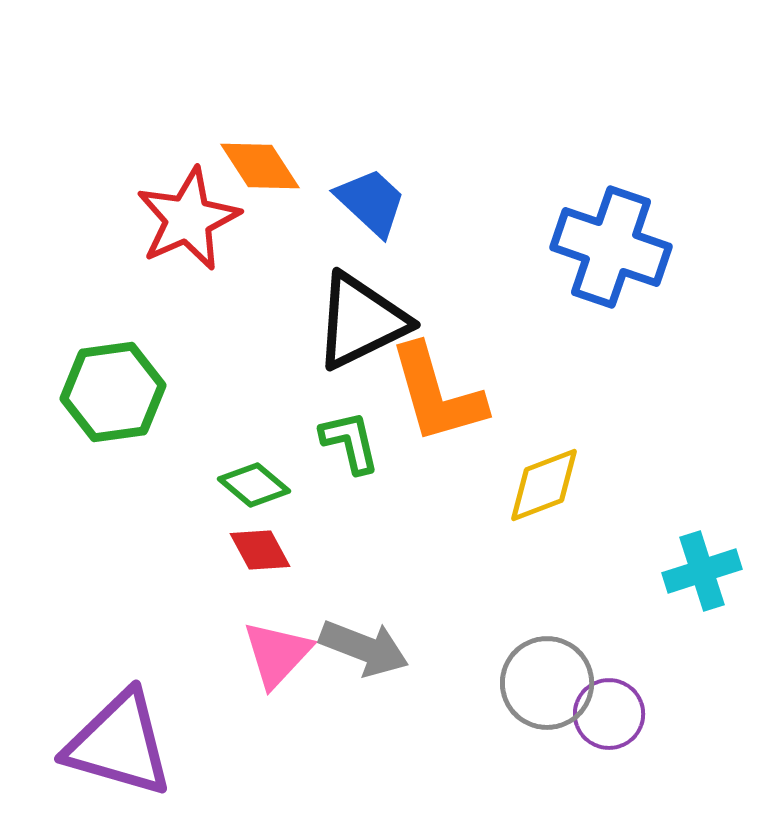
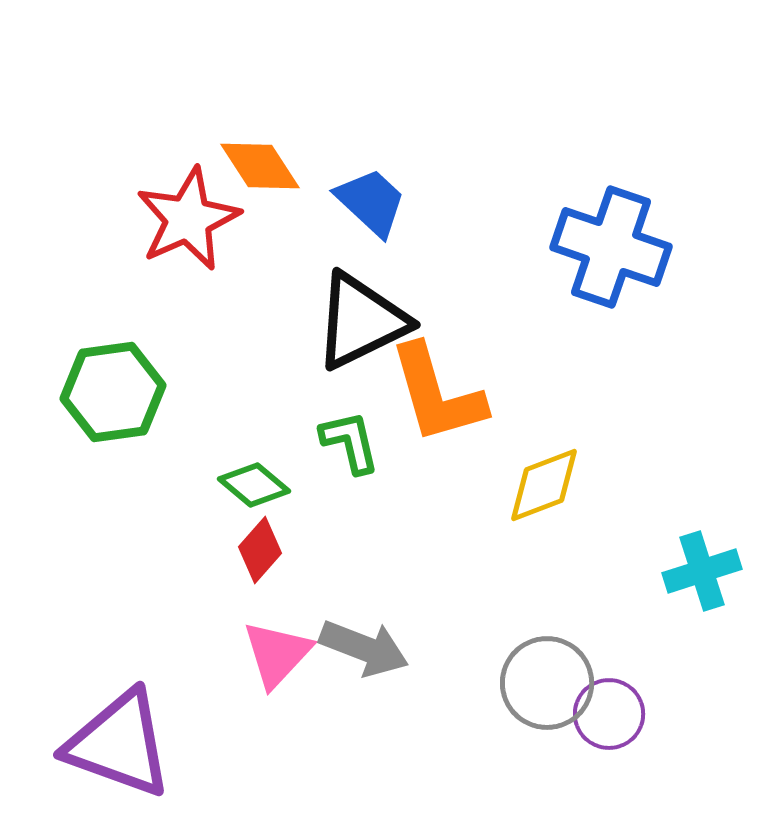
red diamond: rotated 70 degrees clockwise
purple triangle: rotated 4 degrees clockwise
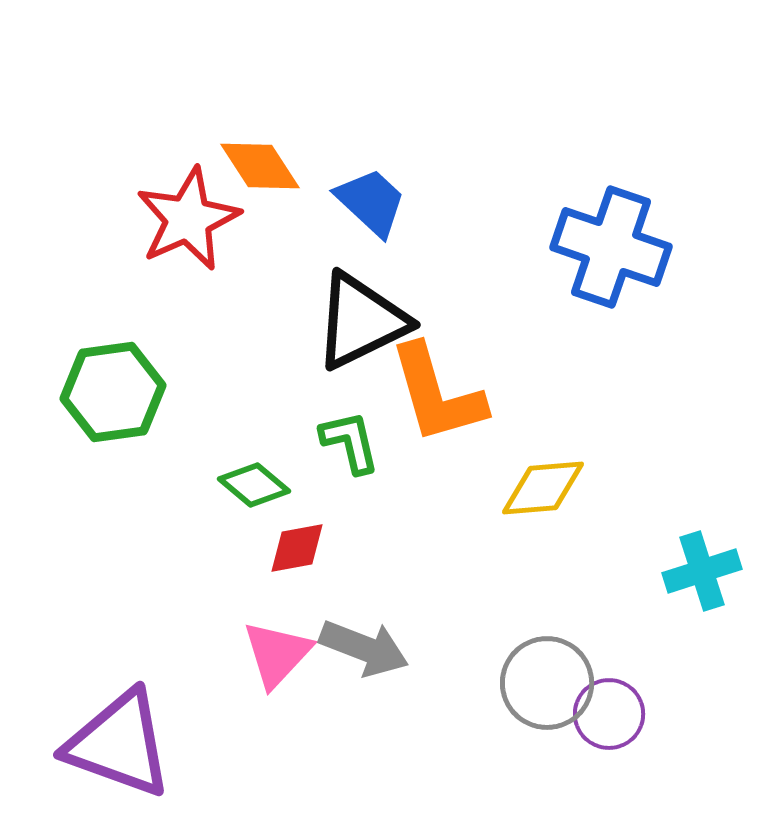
yellow diamond: moved 1 px left, 3 px down; rotated 16 degrees clockwise
red diamond: moved 37 px right, 2 px up; rotated 38 degrees clockwise
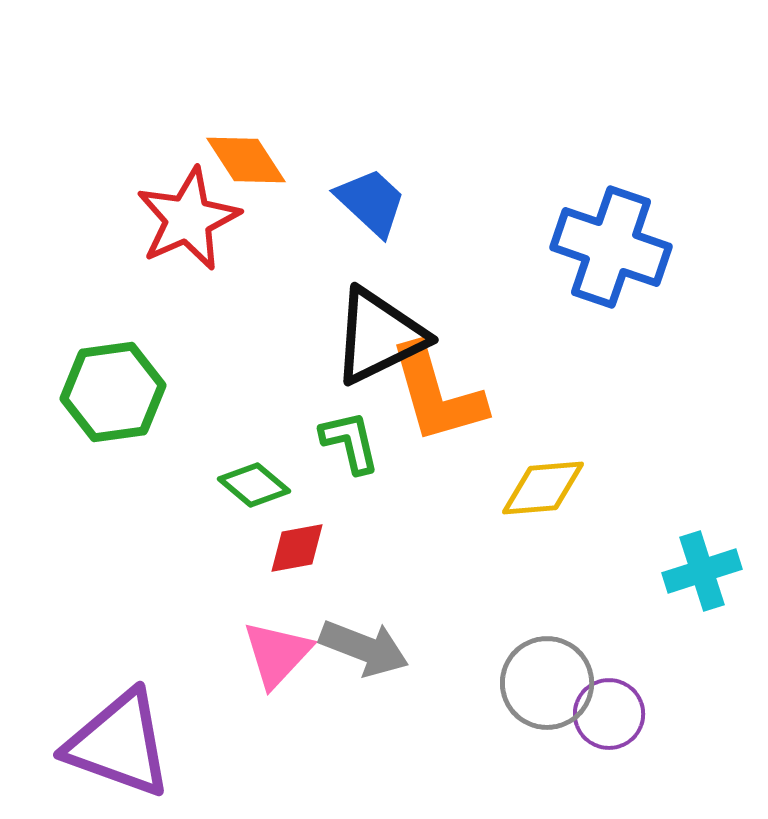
orange diamond: moved 14 px left, 6 px up
black triangle: moved 18 px right, 15 px down
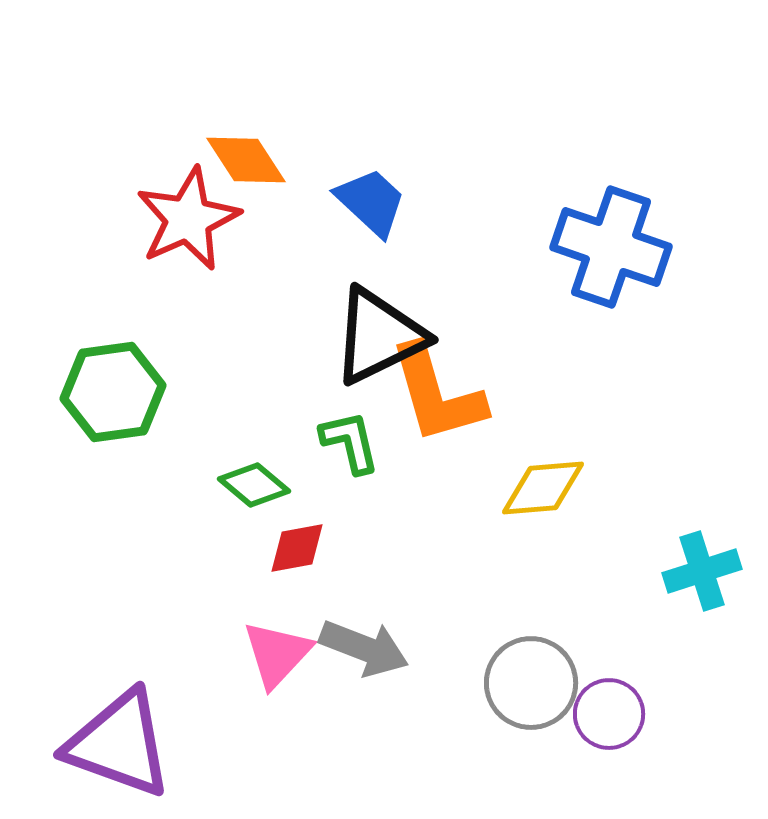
gray circle: moved 16 px left
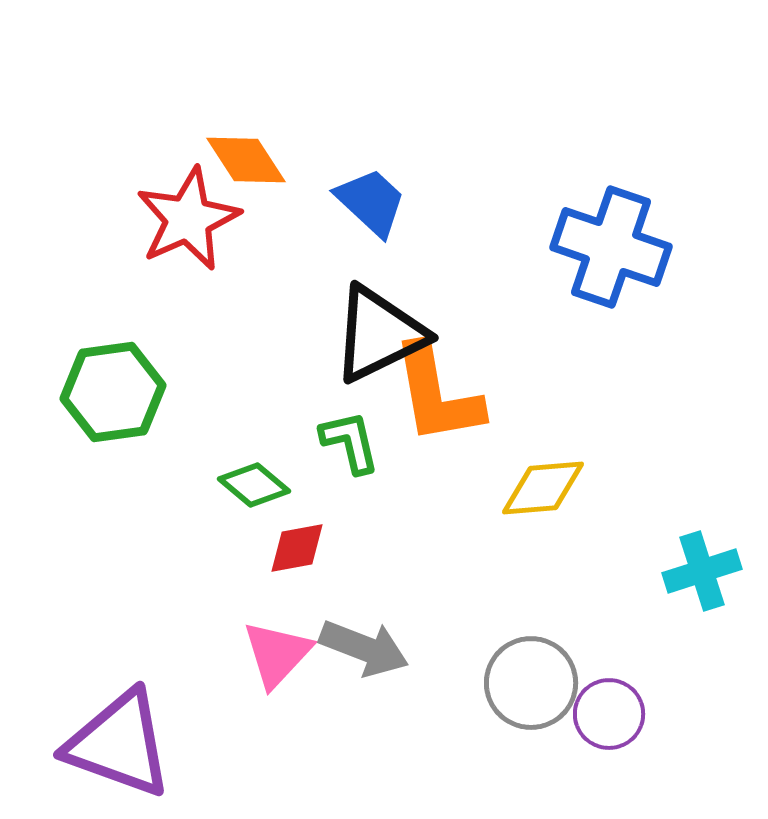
black triangle: moved 2 px up
orange L-shape: rotated 6 degrees clockwise
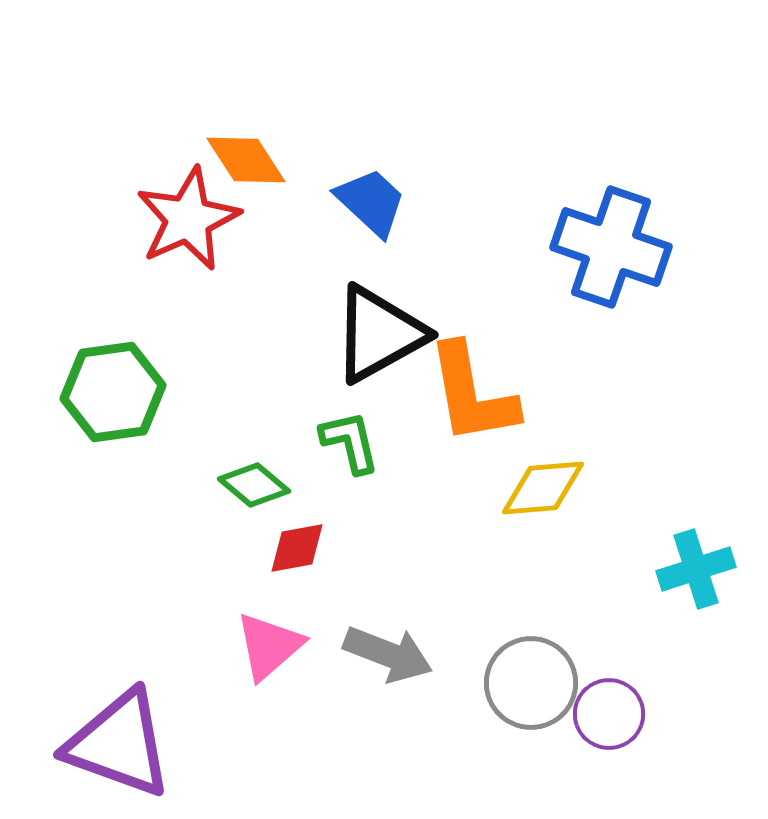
black triangle: rotated 3 degrees counterclockwise
orange L-shape: moved 35 px right
cyan cross: moved 6 px left, 2 px up
gray arrow: moved 24 px right, 6 px down
pink triangle: moved 8 px left, 8 px up; rotated 6 degrees clockwise
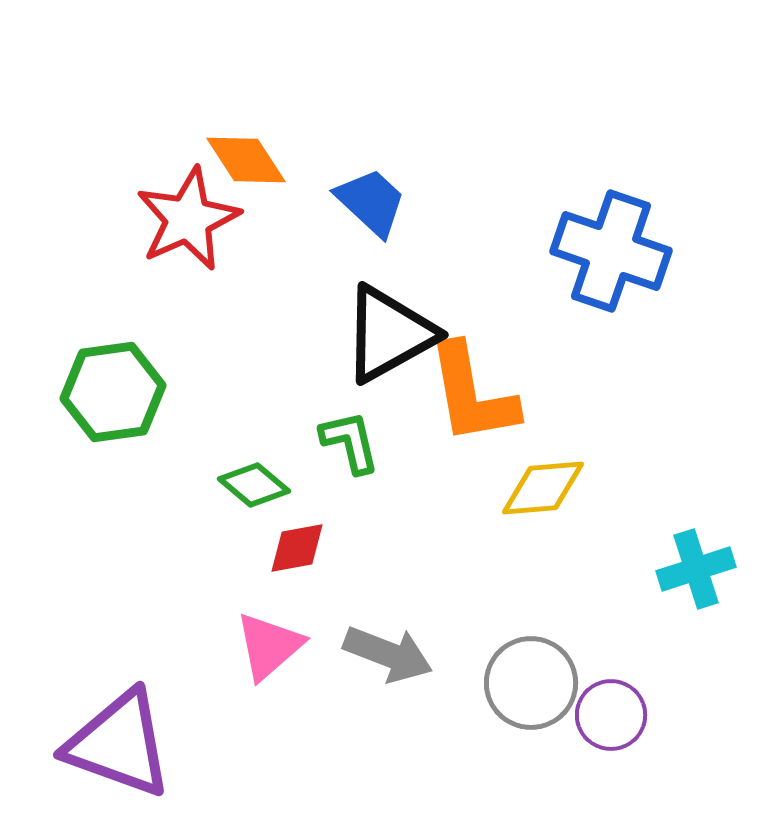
blue cross: moved 4 px down
black triangle: moved 10 px right
purple circle: moved 2 px right, 1 px down
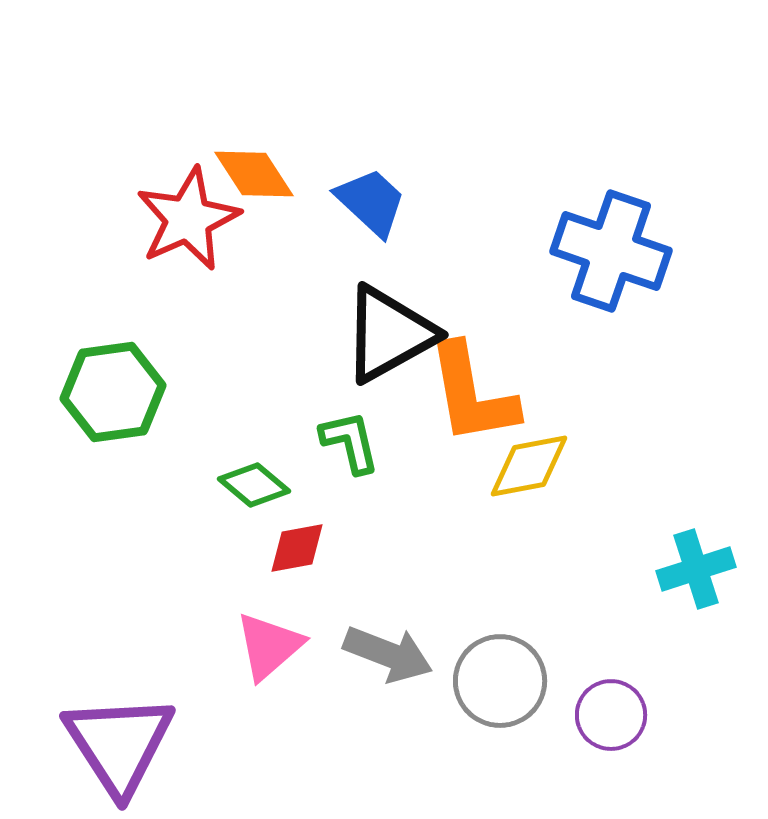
orange diamond: moved 8 px right, 14 px down
yellow diamond: moved 14 px left, 22 px up; rotated 6 degrees counterclockwise
gray circle: moved 31 px left, 2 px up
purple triangle: rotated 37 degrees clockwise
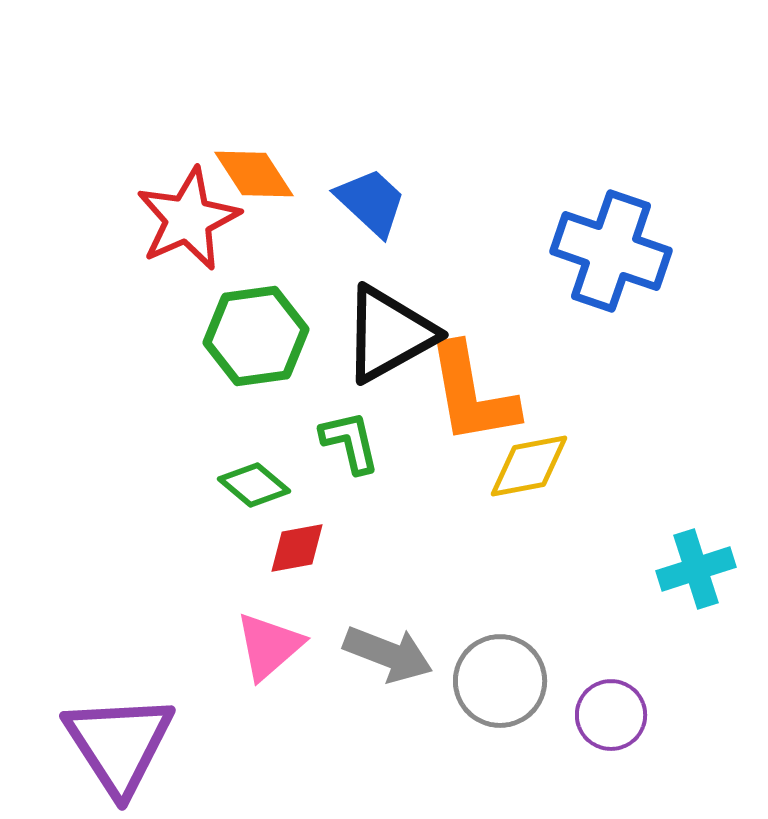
green hexagon: moved 143 px right, 56 px up
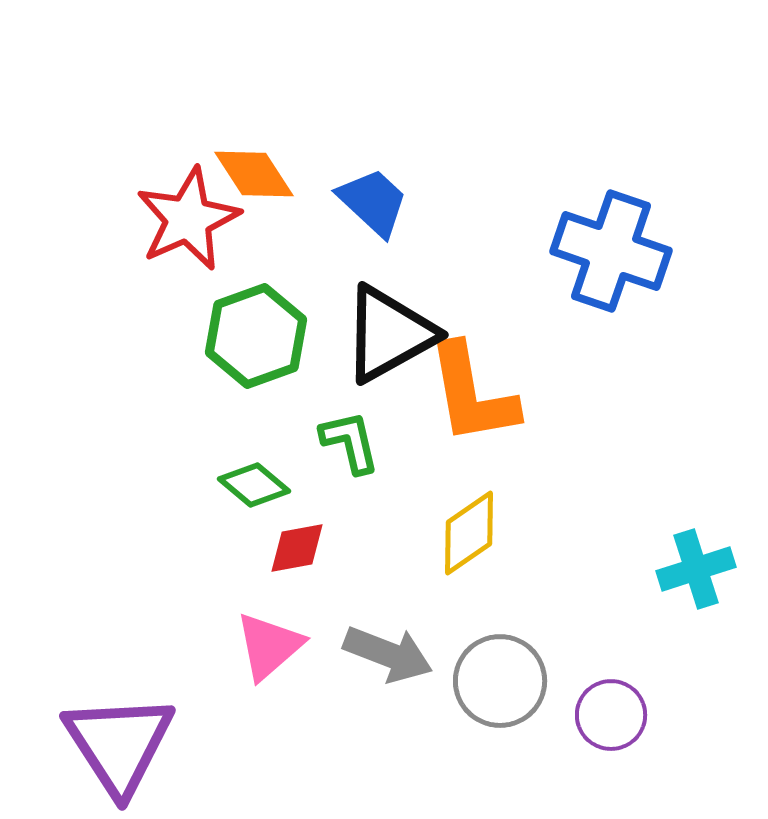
blue trapezoid: moved 2 px right
green hexagon: rotated 12 degrees counterclockwise
yellow diamond: moved 60 px left, 67 px down; rotated 24 degrees counterclockwise
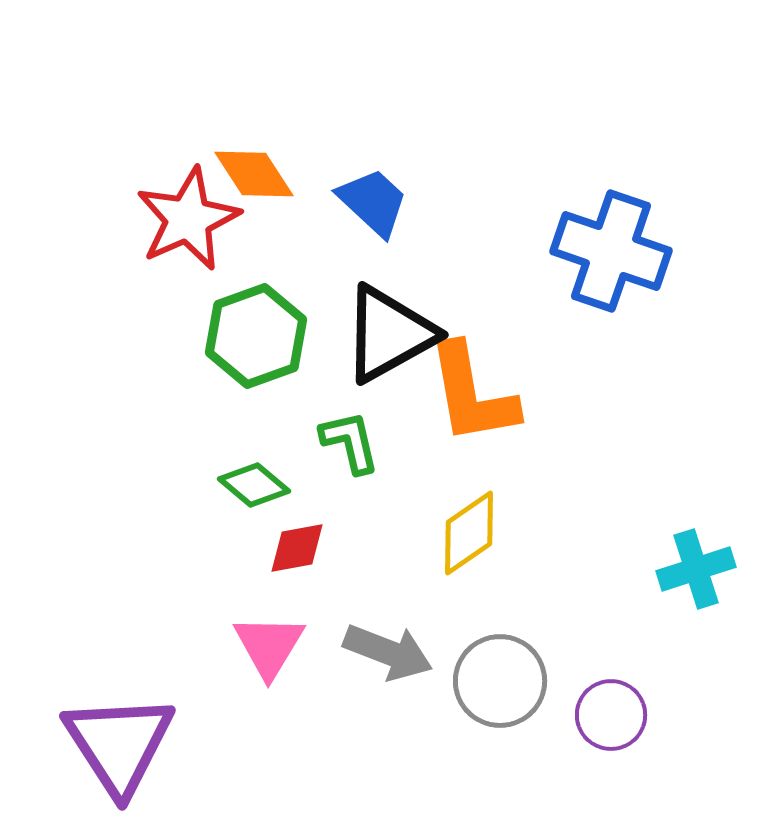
pink triangle: rotated 18 degrees counterclockwise
gray arrow: moved 2 px up
